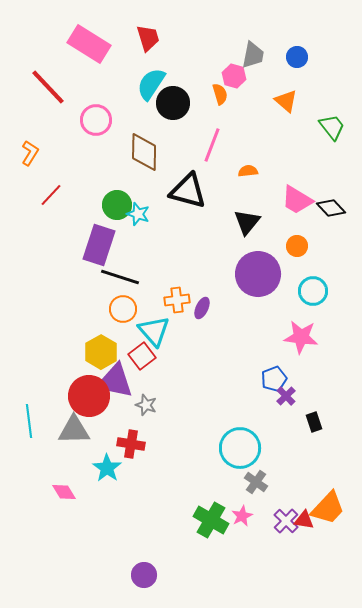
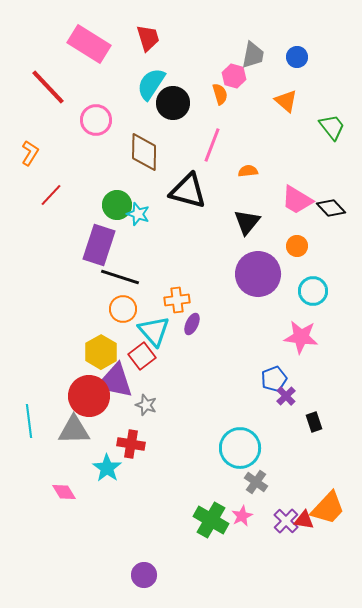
purple ellipse at (202, 308): moved 10 px left, 16 px down
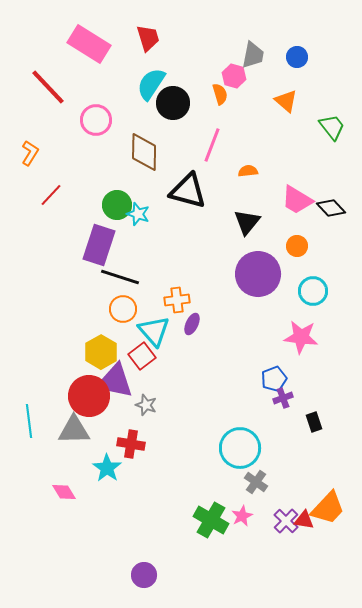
purple cross at (286, 396): moved 3 px left, 2 px down; rotated 24 degrees clockwise
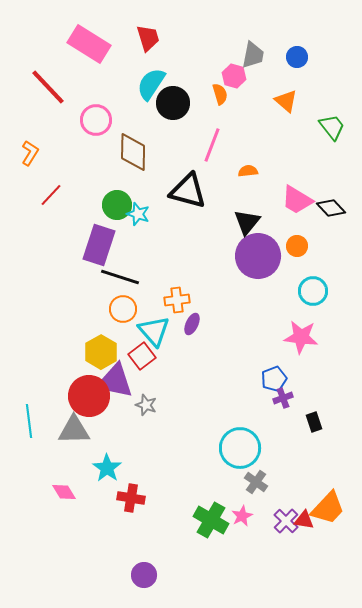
brown diamond at (144, 152): moved 11 px left
purple circle at (258, 274): moved 18 px up
red cross at (131, 444): moved 54 px down
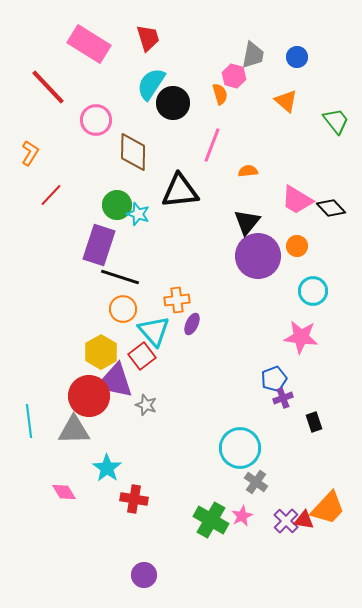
green trapezoid at (332, 127): moved 4 px right, 6 px up
black triangle at (188, 191): moved 8 px left; rotated 21 degrees counterclockwise
red cross at (131, 498): moved 3 px right, 1 px down
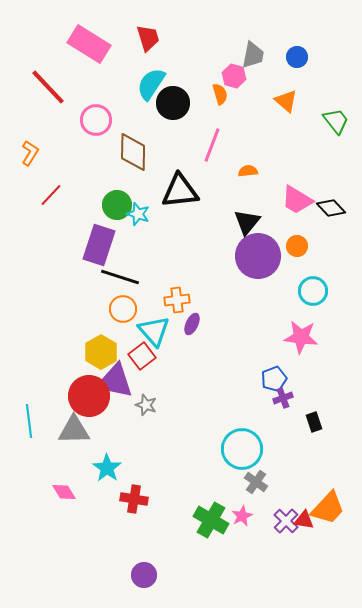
cyan circle at (240, 448): moved 2 px right, 1 px down
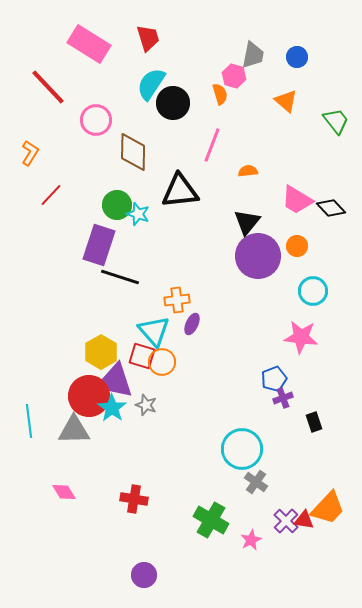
orange circle at (123, 309): moved 39 px right, 53 px down
red square at (142, 356): rotated 36 degrees counterclockwise
cyan star at (107, 468): moved 5 px right, 60 px up
pink star at (242, 516): moved 9 px right, 24 px down
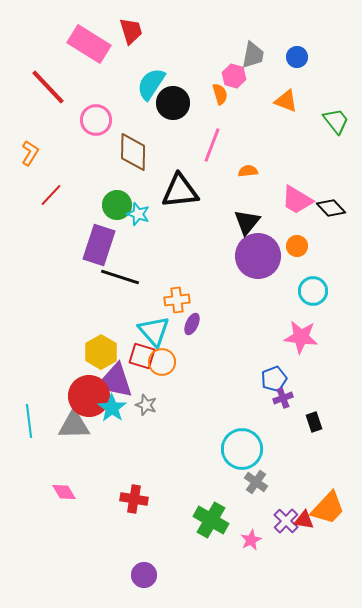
red trapezoid at (148, 38): moved 17 px left, 7 px up
orange triangle at (286, 101): rotated 20 degrees counterclockwise
gray triangle at (74, 430): moved 5 px up
